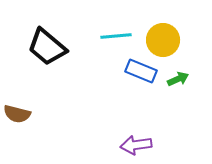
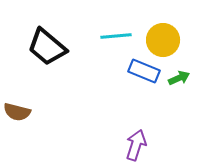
blue rectangle: moved 3 px right
green arrow: moved 1 px right, 1 px up
brown semicircle: moved 2 px up
purple arrow: rotated 116 degrees clockwise
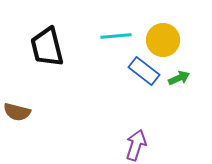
black trapezoid: rotated 36 degrees clockwise
blue rectangle: rotated 16 degrees clockwise
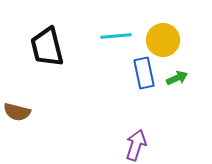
blue rectangle: moved 2 px down; rotated 40 degrees clockwise
green arrow: moved 2 px left
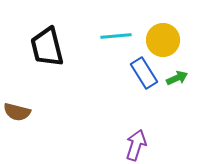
blue rectangle: rotated 20 degrees counterclockwise
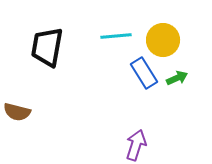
black trapezoid: rotated 24 degrees clockwise
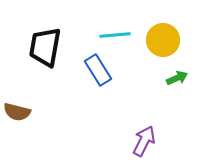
cyan line: moved 1 px left, 1 px up
black trapezoid: moved 2 px left
blue rectangle: moved 46 px left, 3 px up
purple arrow: moved 8 px right, 4 px up; rotated 8 degrees clockwise
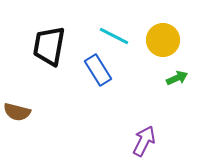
cyan line: moved 1 px left, 1 px down; rotated 32 degrees clockwise
black trapezoid: moved 4 px right, 1 px up
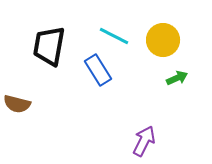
brown semicircle: moved 8 px up
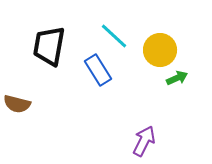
cyan line: rotated 16 degrees clockwise
yellow circle: moved 3 px left, 10 px down
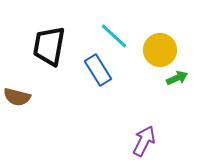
brown semicircle: moved 7 px up
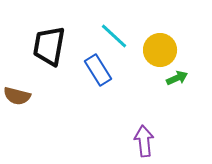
brown semicircle: moved 1 px up
purple arrow: rotated 32 degrees counterclockwise
